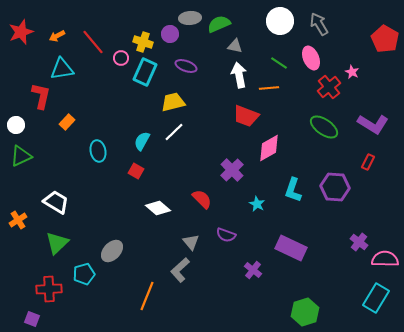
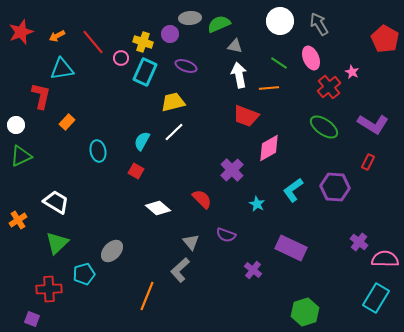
cyan L-shape at (293, 190): rotated 35 degrees clockwise
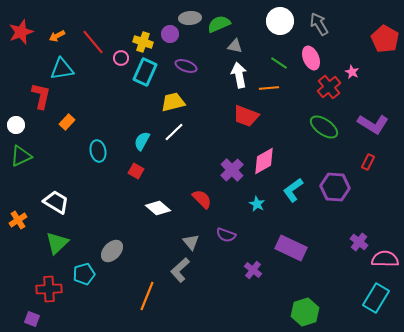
pink diamond at (269, 148): moved 5 px left, 13 px down
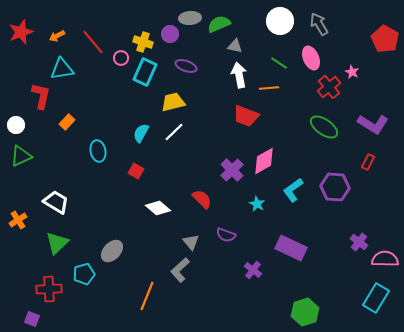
cyan semicircle at (142, 141): moved 1 px left, 8 px up
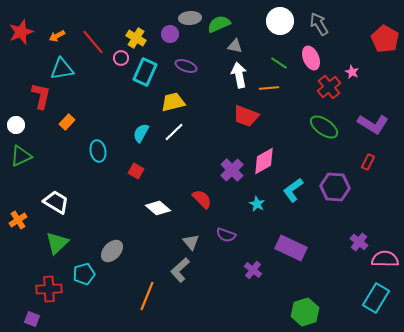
yellow cross at (143, 42): moved 7 px left, 4 px up; rotated 12 degrees clockwise
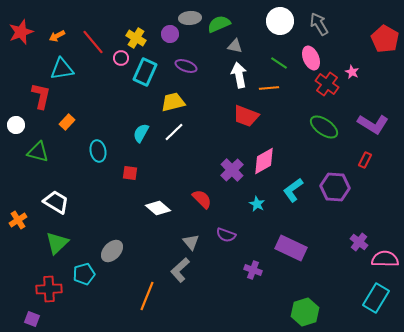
red cross at (329, 87): moved 2 px left, 3 px up; rotated 15 degrees counterclockwise
green triangle at (21, 156): moved 17 px right, 4 px up; rotated 40 degrees clockwise
red rectangle at (368, 162): moved 3 px left, 2 px up
red square at (136, 171): moved 6 px left, 2 px down; rotated 21 degrees counterclockwise
purple cross at (253, 270): rotated 18 degrees counterclockwise
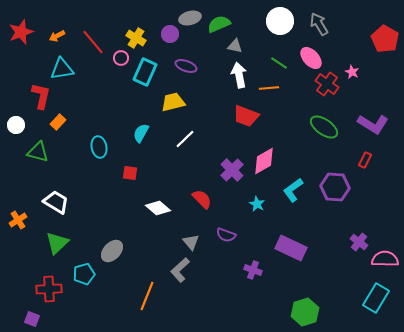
gray ellipse at (190, 18): rotated 10 degrees counterclockwise
pink ellipse at (311, 58): rotated 20 degrees counterclockwise
orange rectangle at (67, 122): moved 9 px left
white line at (174, 132): moved 11 px right, 7 px down
cyan ellipse at (98, 151): moved 1 px right, 4 px up
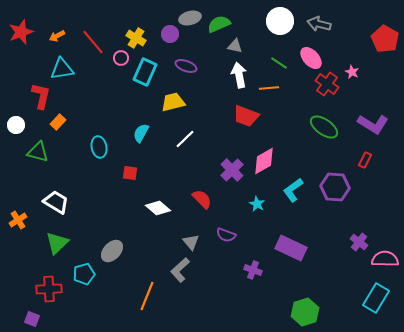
gray arrow at (319, 24): rotated 45 degrees counterclockwise
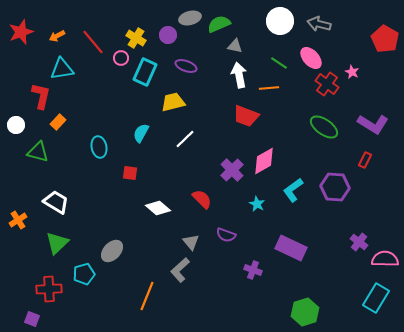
purple circle at (170, 34): moved 2 px left, 1 px down
